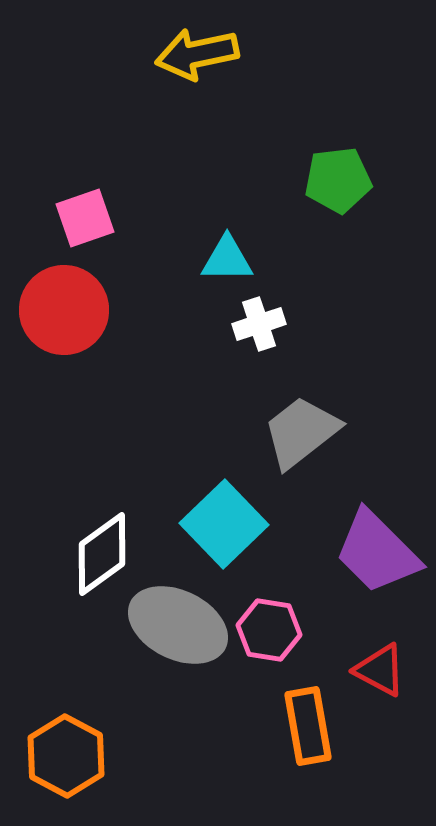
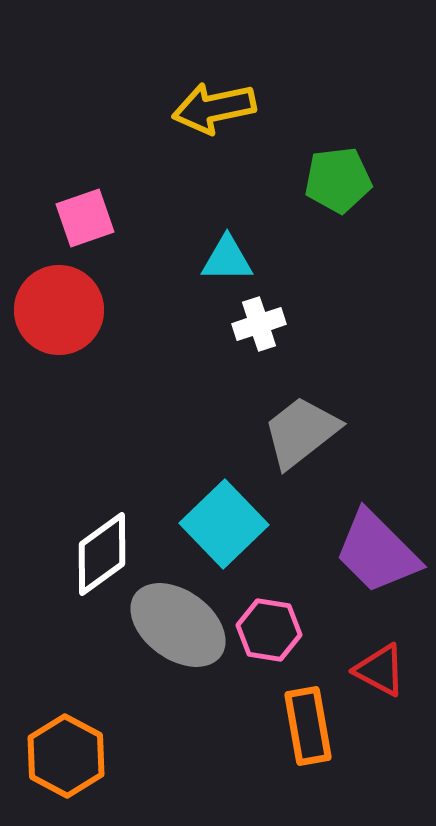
yellow arrow: moved 17 px right, 54 px down
red circle: moved 5 px left
gray ellipse: rotated 10 degrees clockwise
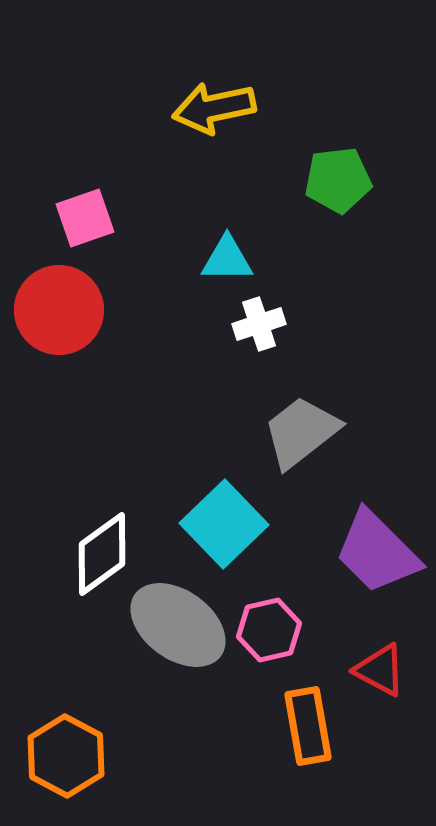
pink hexagon: rotated 22 degrees counterclockwise
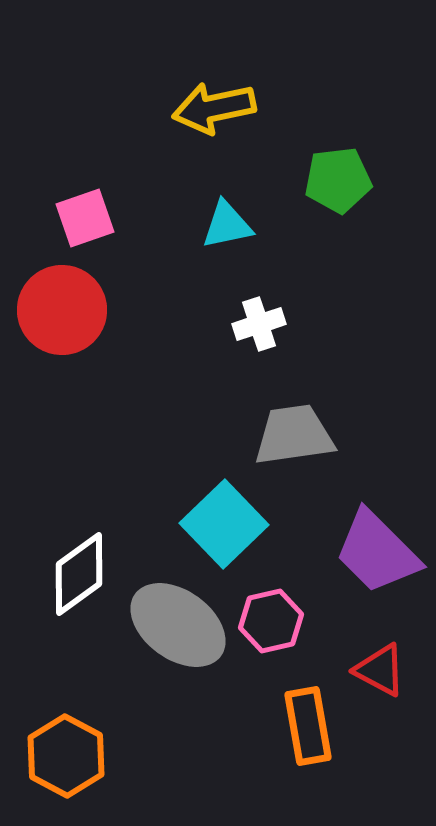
cyan triangle: moved 34 px up; rotated 12 degrees counterclockwise
red circle: moved 3 px right
gray trapezoid: moved 7 px left, 3 px down; rotated 30 degrees clockwise
white diamond: moved 23 px left, 20 px down
pink hexagon: moved 2 px right, 9 px up
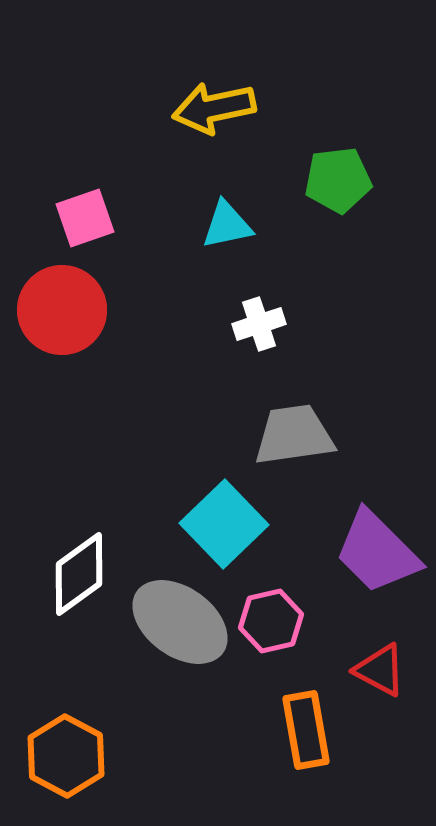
gray ellipse: moved 2 px right, 3 px up
orange rectangle: moved 2 px left, 4 px down
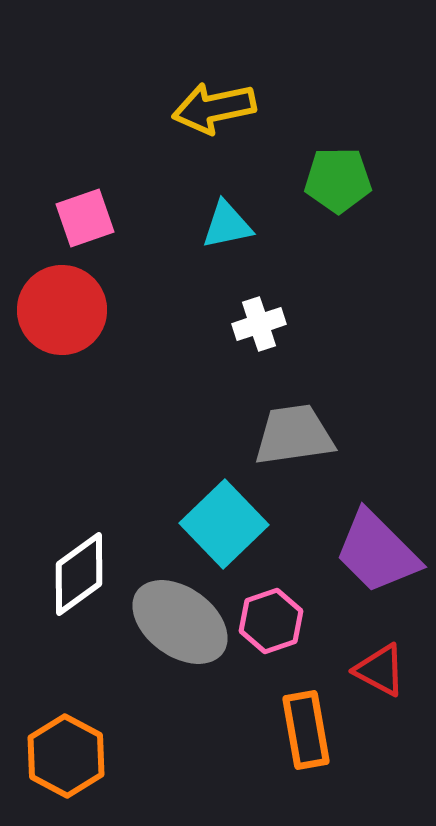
green pentagon: rotated 6 degrees clockwise
pink hexagon: rotated 6 degrees counterclockwise
